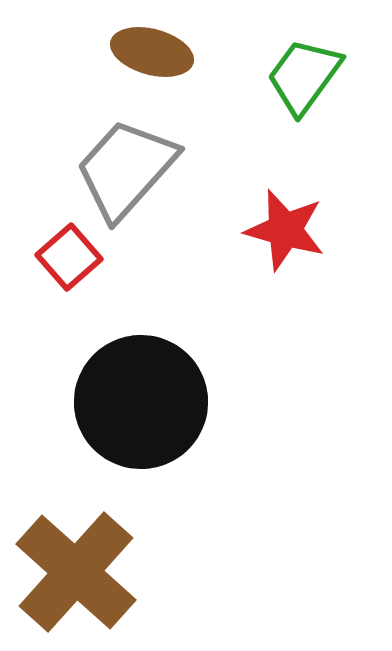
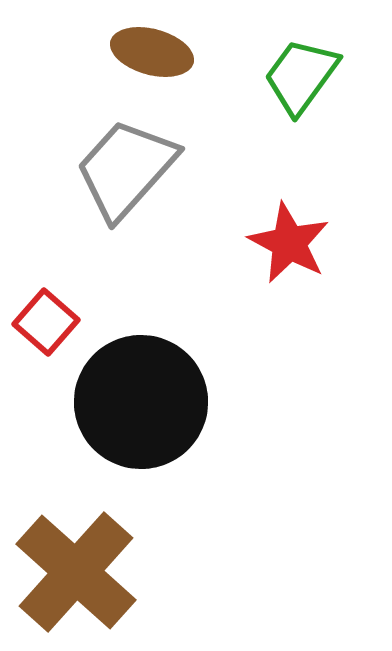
green trapezoid: moved 3 px left
red star: moved 4 px right, 13 px down; rotated 12 degrees clockwise
red square: moved 23 px left, 65 px down; rotated 8 degrees counterclockwise
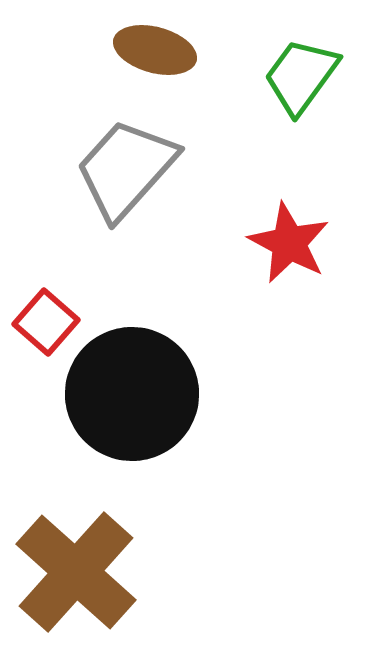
brown ellipse: moved 3 px right, 2 px up
black circle: moved 9 px left, 8 px up
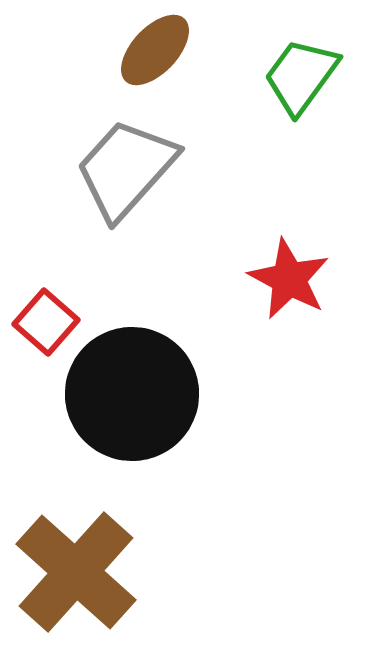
brown ellipse: rotated 62 degrees counterclockwise
red star: moved 36 px down
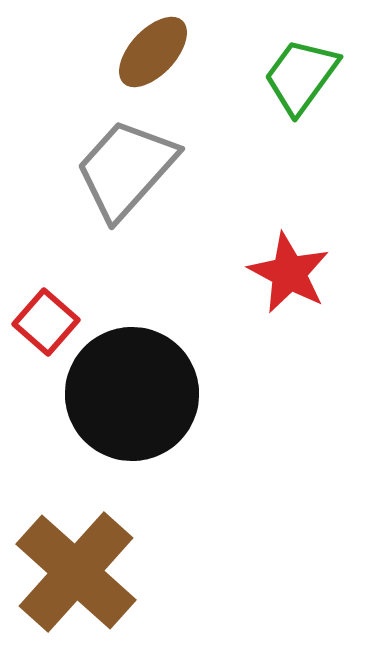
brown ellipse: moved 2 px left, 2 px down
red star: moved 6 px up
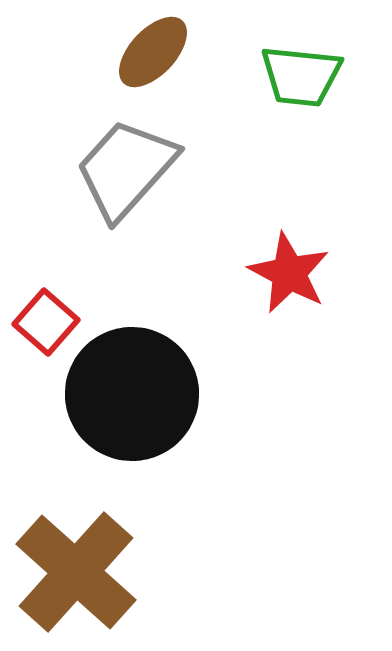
green trapezoid: rotated 120 degrees counterclockwise
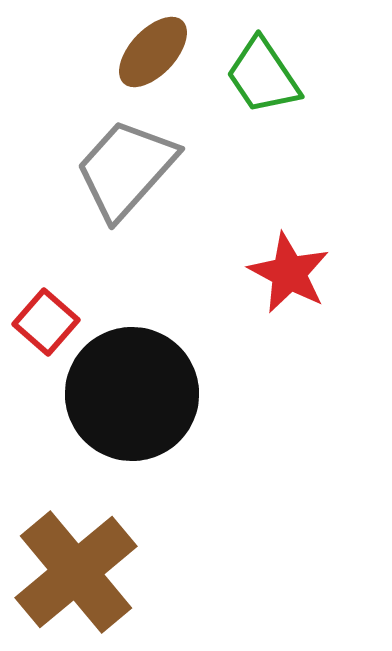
green trapezoid: moved 38 px left; rotated 50 degrees clockwise
brown cross: rotated 8 degrees clockwise
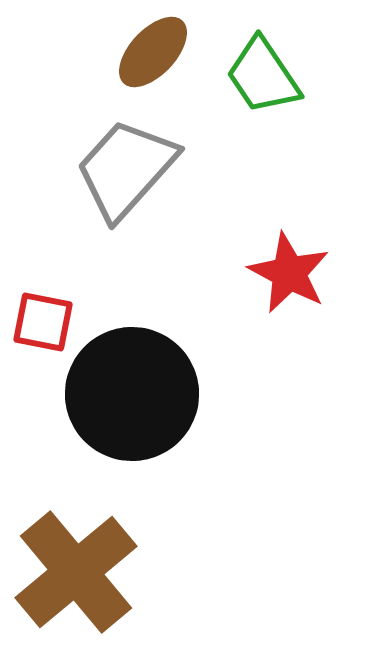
red square: moved 3 px left; rotated 30 degrees counterclockwise
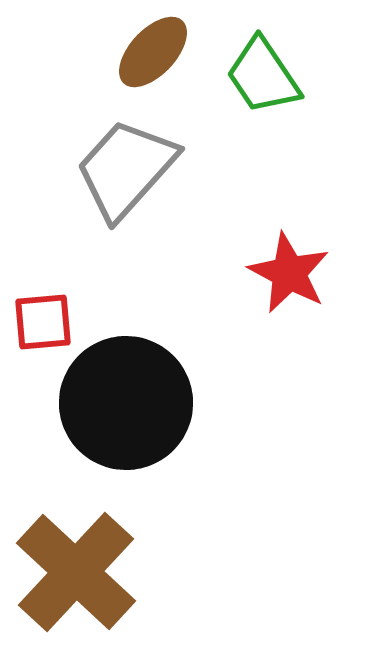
red square: rotated 16 degrees counterclockwise
black circle: moved 6 px left, 9 px down
brown cross: rotated 7 degrees counterclockwise
